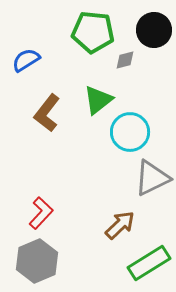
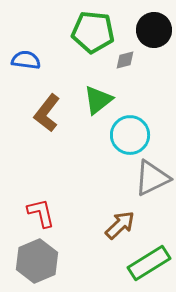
blue semicircle: rotated 40 degrees clockwise
cyan circle: moved 3 px down
red L-shape: rotated 56 degrees counterclockwise
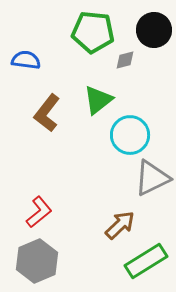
red L-shape: moved 2 px left, 1 px up; rotated 64 degrees clockwise
green rectangle: moved 3 px left, 2 px up
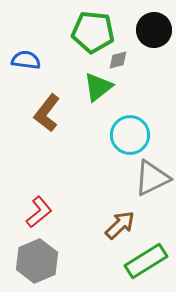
gray diamond: moved 7 px left
green triangle: moved 13 px up
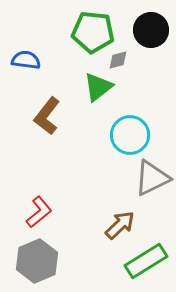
black circle: moved 3 px left
brown L-shape: moved 3 px down
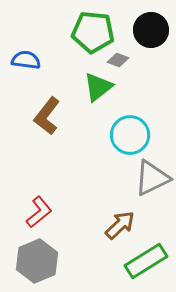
gray diamond: rotated 35 degrees clockwise
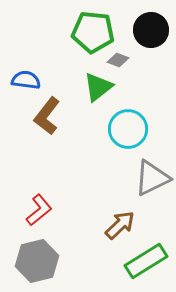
blue semicircle: moved 20 px down
cyan circle: moved 2 px left, 6 px up
red L-shape: moved 2 px up
gray hexagon: rotated 9 degrees clockwise
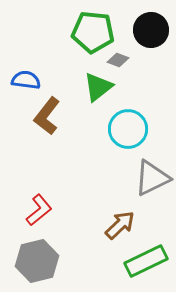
green rectangle: rotated 6 degrees clockwise
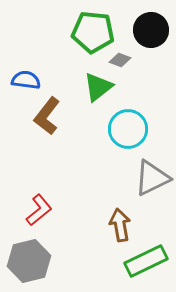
gray diamond: moved 2 px right
brown arrow: rotated 56 degrees counterclockwise
gray hexagon: moved 8 px left
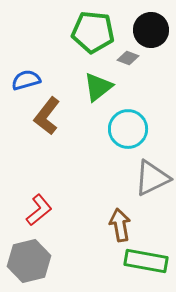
gray diamond: moved 8 px right, 2 px up
blue semicircle: rotated 24 degrees counterclockwise
green rectangle: rotated 36 degrees clockwise
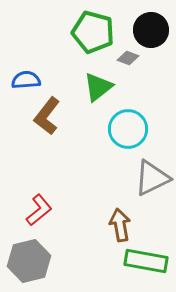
green pentagon: rotated 9 degrees clockwise
blue semicircle: rotated 12 degrees clockwise
